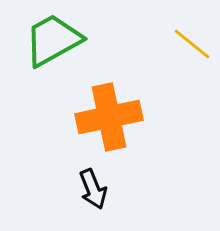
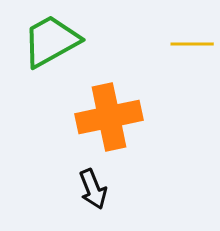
green trapezoid: moved 2 px left, 1 px down
yellow line: rotated 39 degrees counterclockwise
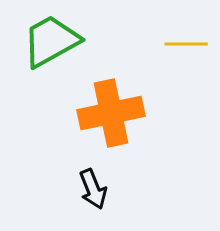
yellow line: moved 6 px left
orange cross: moved 2 px right, 4 px up
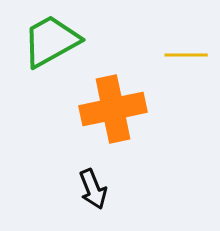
yellow line: moved 11 px down
orange cross: moved 2 px right, 4 px up
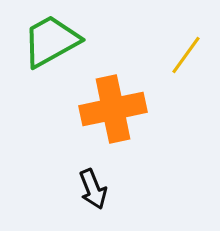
yellow line: rotated 54 degrees counterclockwise
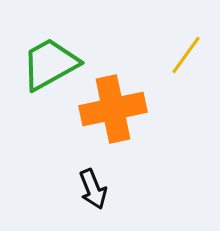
green trapezoid: moved 1 px left, 23 px down
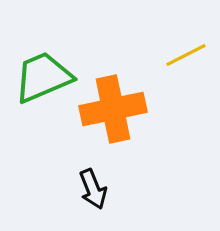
yellow line: rotated 27 degrees clockwise
green trapezoid: moved 7 px left, 13 px down; rotated 6 degrees clockwise
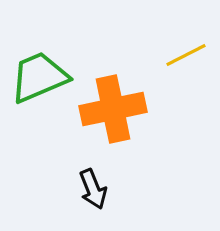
green trapezoid: moved 4 px left
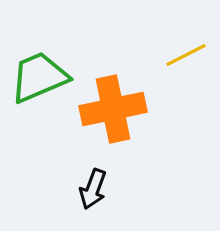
black arrow: rotated 42 degrees clockwise
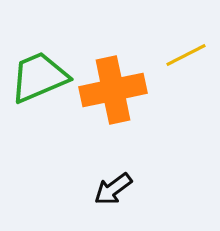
orange cross: moved 19 px up
black arrow: moved 20 px right; rotated 33 degrees clockwise
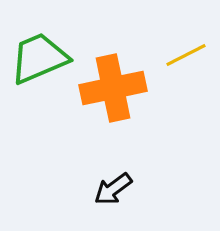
green trapezoid: moved 19 px up
orange cross: moved 2 px up
